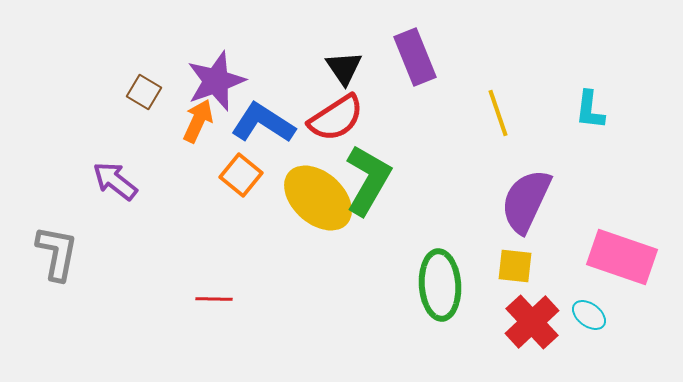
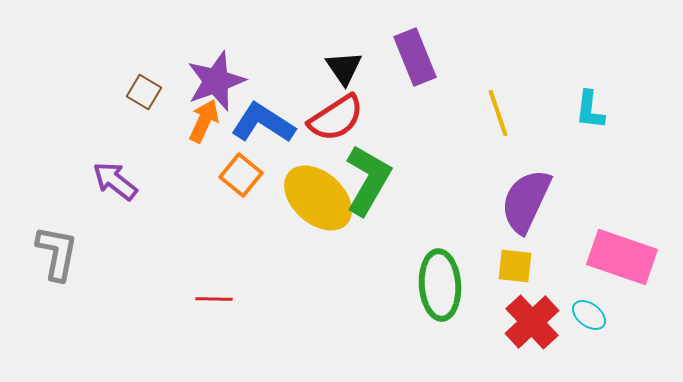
orange arrow: moved 6 px right
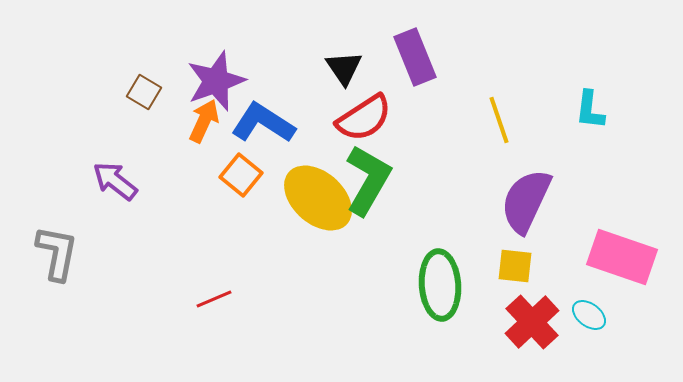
yellow line: moved 1 px right, 7 px down
red semicircle: moved 28 px right
red line: rotated 24 degrees counterclockwise
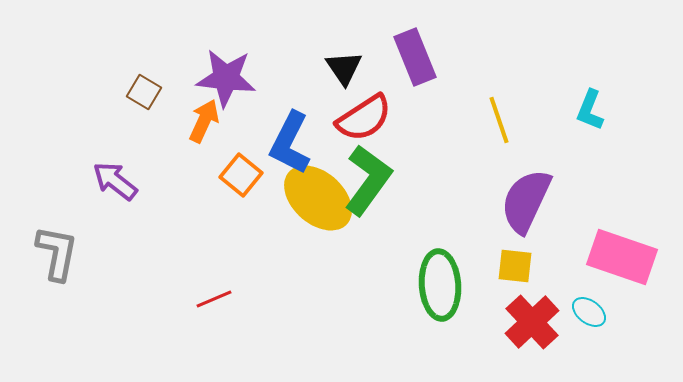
purple star: moved 10 px right, 3 px up; rotated 26 degrees clockwise
cyan L-shape: rotated 15 degrees clockwise
blue L-shape: moved 27 px right, 20 px down; rotated 96 degrees counterclockwise
green L-shape: rotated 6 degrees clockwise
cyan ellipse: moved 3 px up
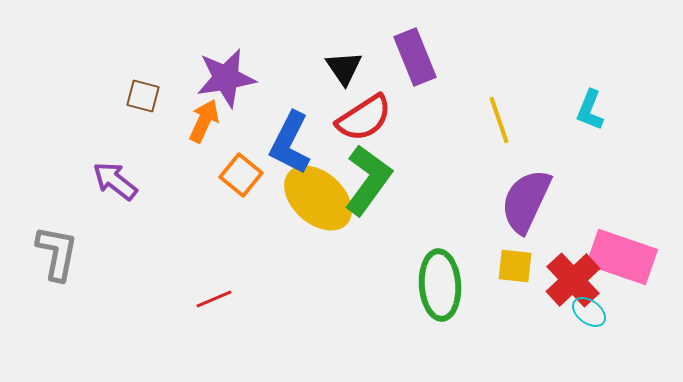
purple star: rotated 16 degrees counterclockwise
brown square: moved 1 px left, 4 px down; rotated 16 degrees counterclockwise
red cross: moved 41 px right, 42 px up
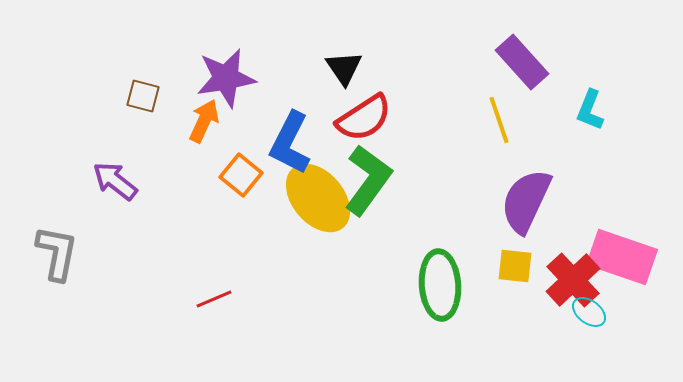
purple rectangle: moved 107 px right, 5 px down; rotated 20 degrees counterclockwise
yellow ellipse: rotated 8 degrees clockwise
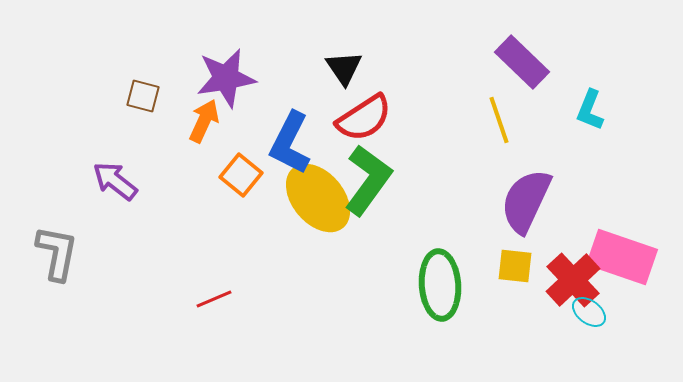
purple rectangle: rotated 4 degrees counterclockwise
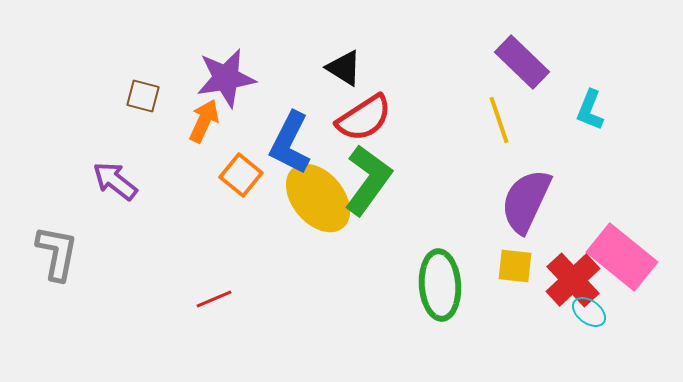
black triangle: rotated 24 degrees counterclockwise
pink rectangle: rotated 20 degrees clockwise
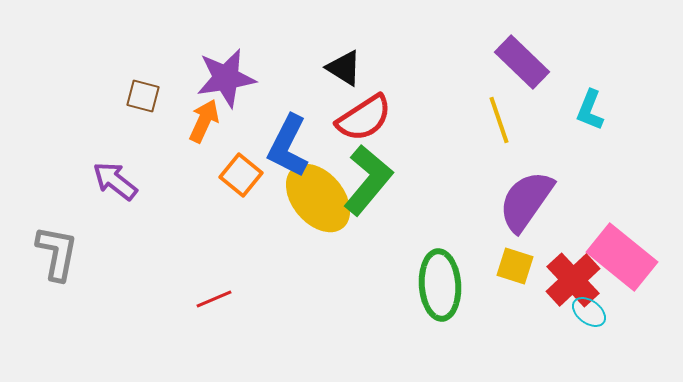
blue L-shape: moved 2 px left, 3 px down
green L-shape: rotated 4 degrees clockwise
purple semicircle: rotated 10 degrees clockwise
yellow square: rotated 12 degrees clockwise
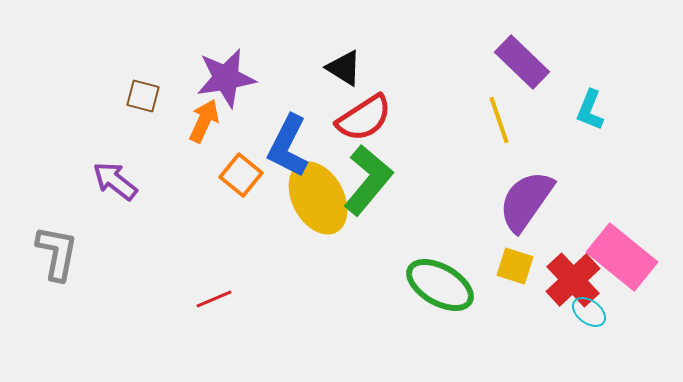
yellow ellipse: rotated 12 degrees clockwise
green ellipse: rotated 56 degrees counterclockwise
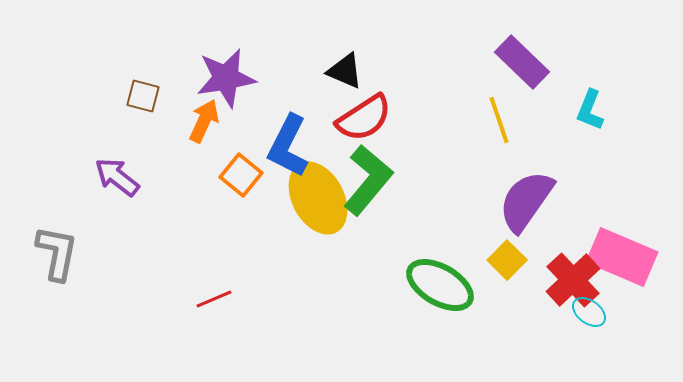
black triangle: moved 1 px right, 3 px down; rotated 9 degrees counterclockwise
purple arrow: moved 2 px right, 4 px up
pink rectangle: rotated 16 degrees counterclockwise
yellow square: moved 8 px left, 6 px up; rotated 27 degrees clockwise
